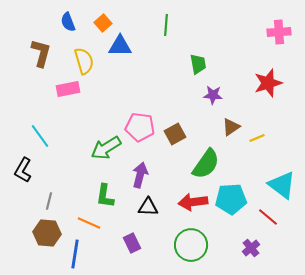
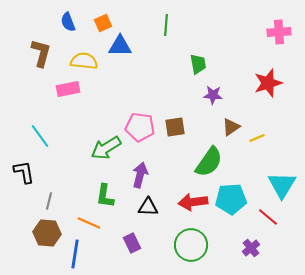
orange square: rotated 18 degrees clockwise
yellow semicircle: rotated 68 degrees counterclockwise
brown square: moved 7 px up; rotated 20 degrees clockwise
green semicircle: moved 3 px right, 2 px up
black L-shape: moved 1 px right, 2 px down; rotated 140 degrees clockwise
cyan triangle: rotated 24 degrees clockwise
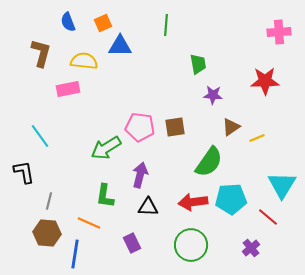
red star: moved 3 px left, 2 px up; rotated 16 degrees clockwise
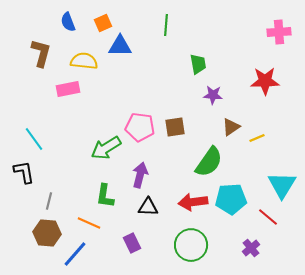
cyan line: moved 6 px left, 3 px down
blue line: rotated 32 degrees clockwise
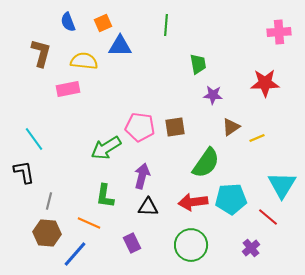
red star: moved 2 px down
green semicircle: moved 3 px left, 1 px down
purple arrow: moved 2 px right, 1 px down
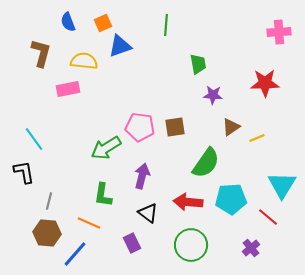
blue triangle: rotated 20 degrees counterclockwise
green L-shape: moved 2 px left, 1 px up
red arrow: moved 5 px left; rotated 12 degrees clockwise
black triangle: moved 6 px down; rotated 35 degrees clockwise
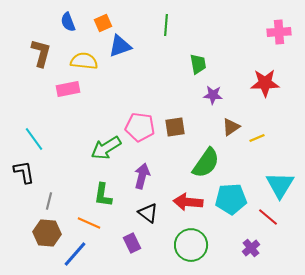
cyan triangle: moved 2 px left
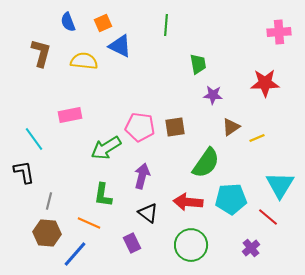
blue triangle: rotated 45 degrees clockwise
pink rectangle: moved 2 px right, 26 px down
